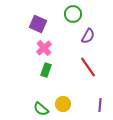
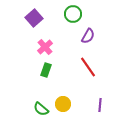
purple square: moved 4 px left, 6 px up; rotated 24 degrees clockwise
pink cross: moved 1 px right, 1 px up
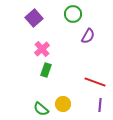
pink cross: moved 3 px left, 2 px down
red line: moved 7 px right, 15 px down; rotated 35 degrees counterclockwise
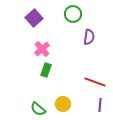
purple semicircle: moved 1 px right, 1 px down; rotated 21 degrees counterclockwise
green semicircle: moved 3 px left
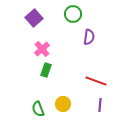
red line: moved 1 px right, 1 px up
green semicircle: rotated 28 degrees clockwise
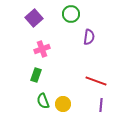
green circle: moved 2 px left
pink cross: rotated 21 degrees clockwise
green rectangle: moved 10 px left, 5 px down
purple line: moved 1 px right
green semicircle: moved 5 px right, 8 px up
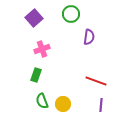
green semicircle: moved 1 px left
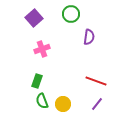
green rectangle: moved 1 px right, 6 px down
purple line: moved 4 px left, 1 px up; rotated 32 degrees clockwise
